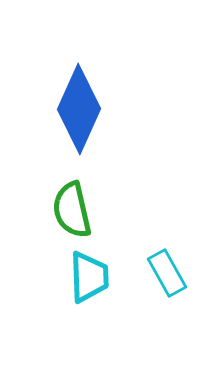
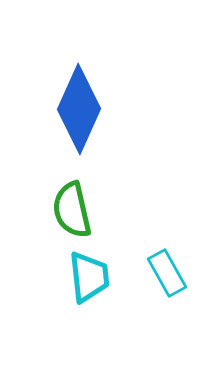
cyan trapezoid: rotated 4 degrees counterclockwise
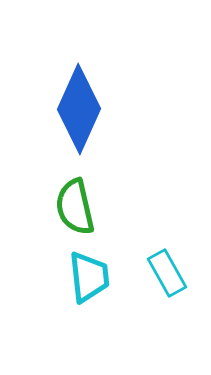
green semicircle: moved 3 px right, 3 px up
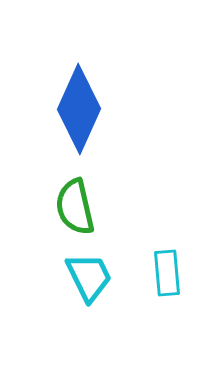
cyan rectangle: rotated 24 degrees clockwise
cyan trapezoid: rotated 20 degrees counterclockwise
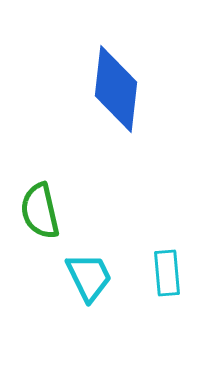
blue diamond: moved 37 px right, 20 px up; rotated 18 degrees counterclockwise
green semicircle: moved 35 px left, 4 px down
